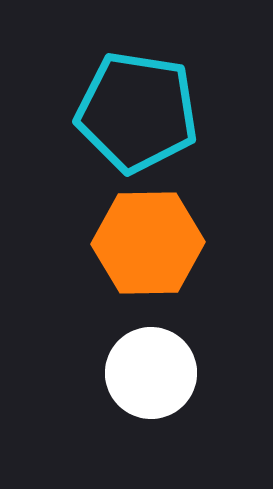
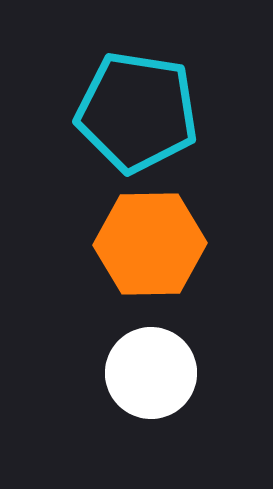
orange hexagon: moved 2 px right, 1 px down
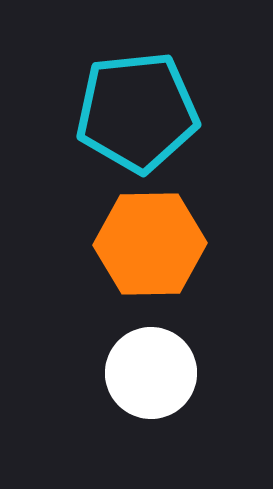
cyan pentagon: rotated 15 degrees counterclockwise
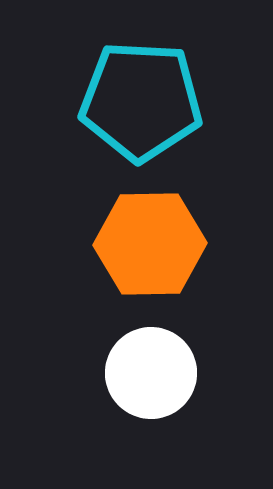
cyan pentagon: moved 4 px right, 11 px up; rotated 9 degrees clockwise
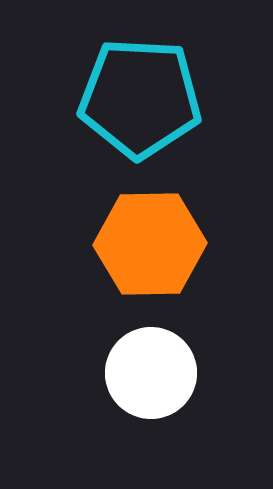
cyan pentagon: moved 1 px left, 3 px up
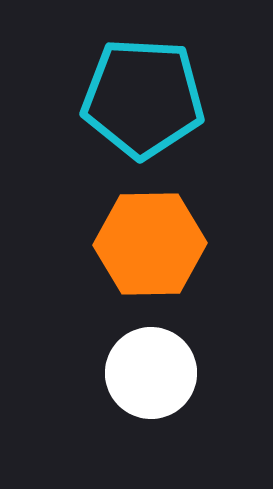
cyan pentagon: moved 3 px right
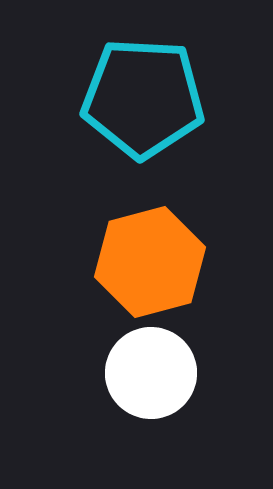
orange hexagon: moved 18 px down; rotated 14 degrees counterclockwise
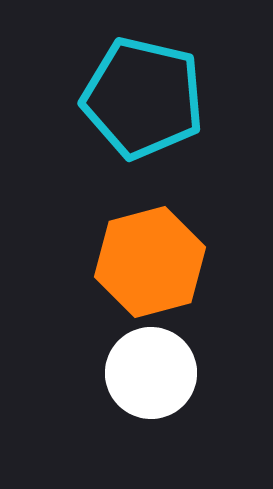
cyan pentagon: rotated 10 degrees clockwise
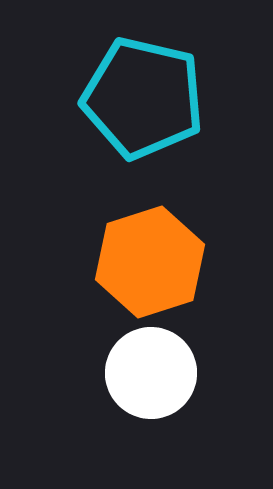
orange hexagon: rotated 3 degrees counterclockwise
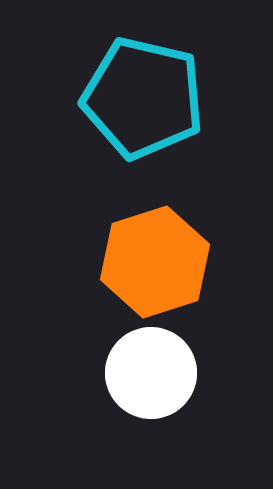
orange hexagon: moved 5 px right
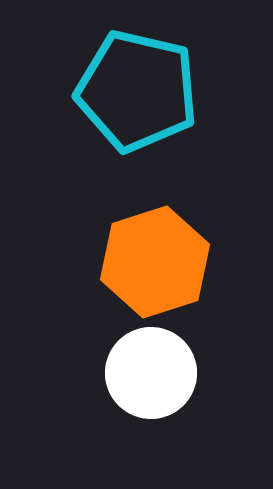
cyan pentagon: moved 6 px left, 7 px up
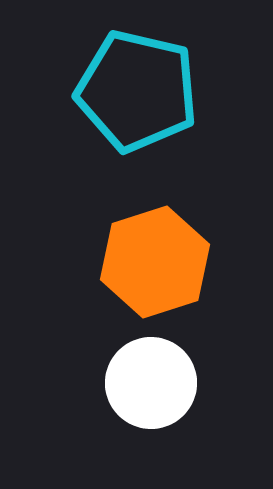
white circle: moved 10 px down
